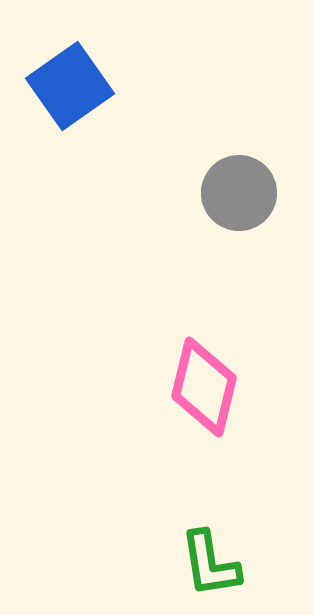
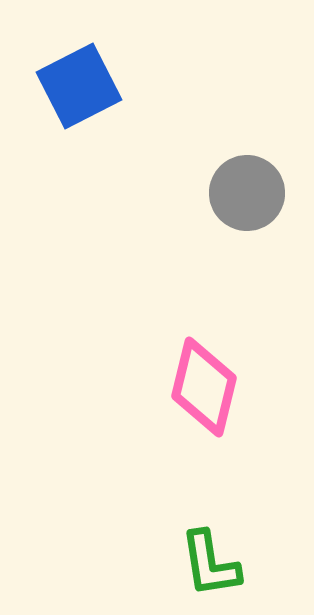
blue square: moved 9 px right; rotated 8 degrees clockwise
gray circle: moved 8 px right
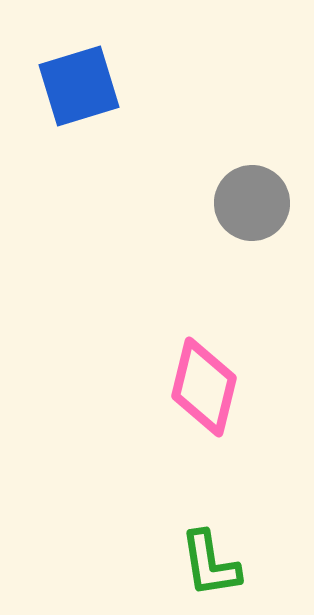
blue square: rotated 10 degrees clockwise
gray circle: moved 5 px right, 10 px down
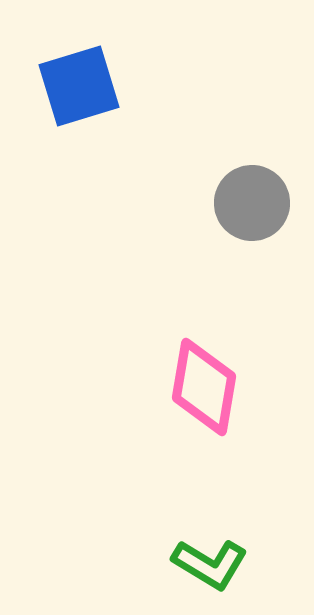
pink diamond: rotated 4 degrees counterclockwise
green L-shape: rotated 50 degrees counterclockwise
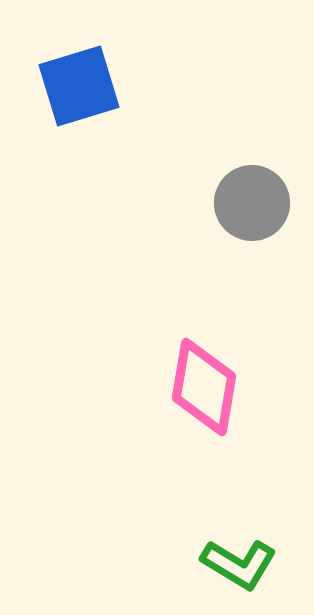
green L-shape: moved 29 px right
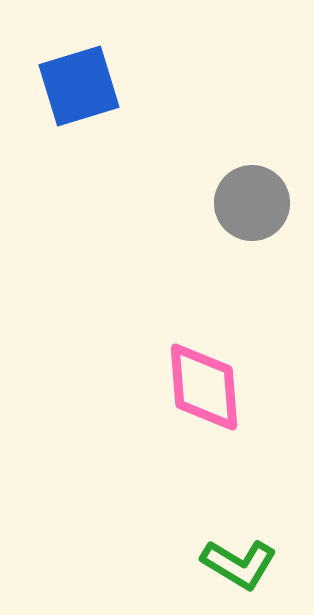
pink diamond: rotated 14 degrees counterclockwise
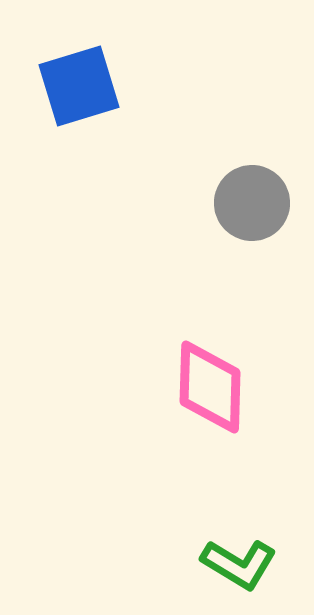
pink diamond: moved 6 px right; rotated 6 degrees clockwise
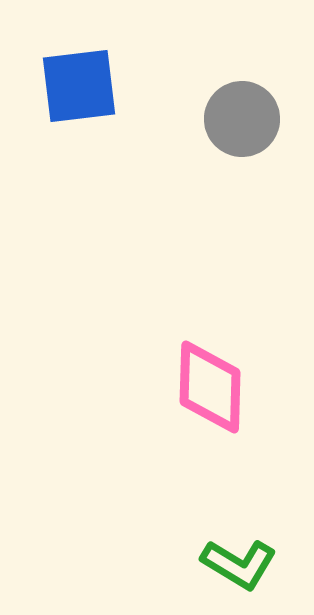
blue square: rotated 10 degrees clockwise
gray circle: moved 10 px left, 84 px up
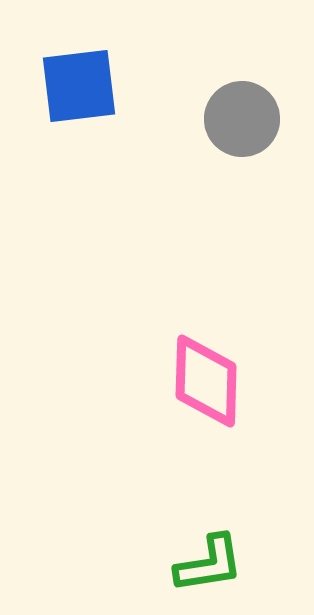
pink diamond: moved 4 px left, 6 px up
green L-shape: moved 30 px left; rotated 40 degrees counterclockwise
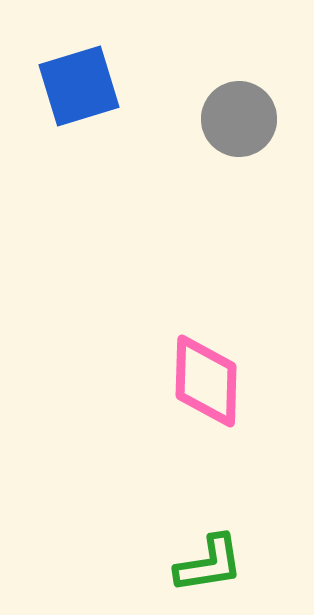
blue square: rotated 10 degrees counterclockwise
gray circle: moved 3 px left
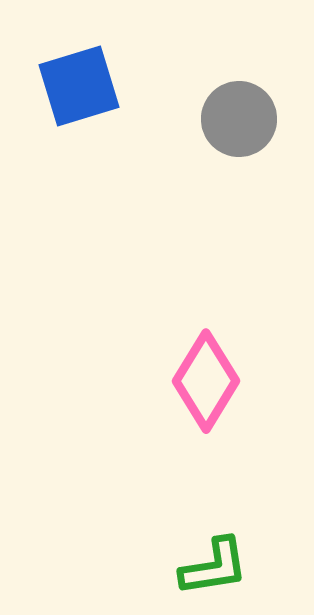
pink diamond: rotated 30 degrees clockwise
green L-shape: moved 5 px right, 3 px down
